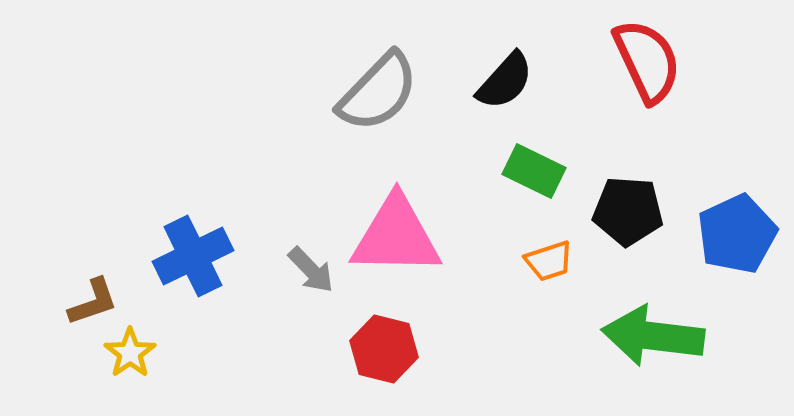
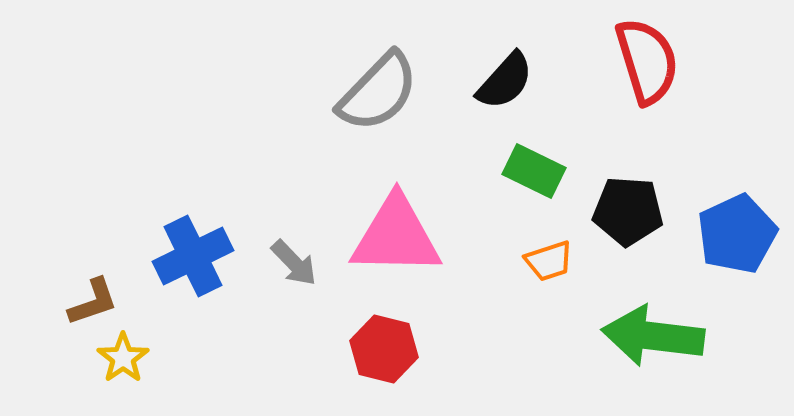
red semicircle: rotated 8 degrees clockwise
gray arrow: moved 17 px left, 7 px up
yellow star: moved 7 px left, 5 px down
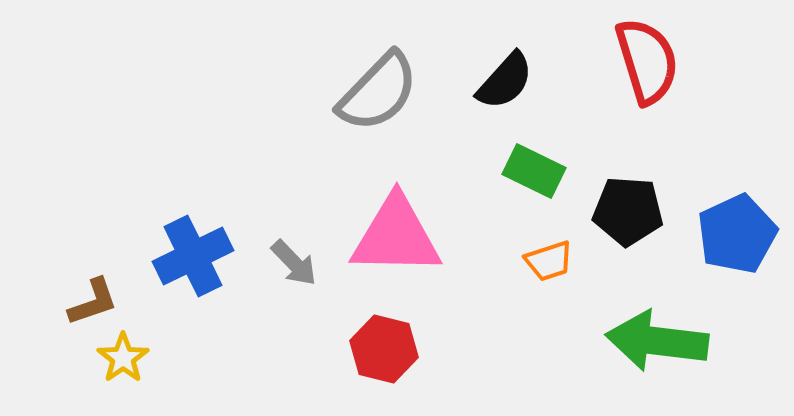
green arrow: moved 4 px right, 5 px down
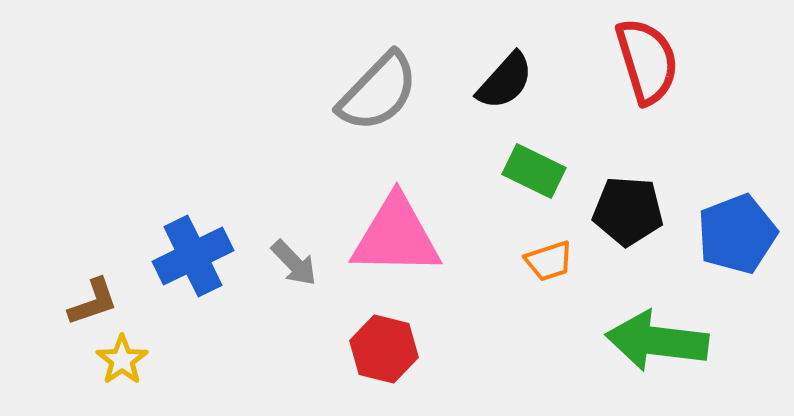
blue pentagon: rotated 4 degrees clockwise
yellow star: moved 1 px left, 2 px down
